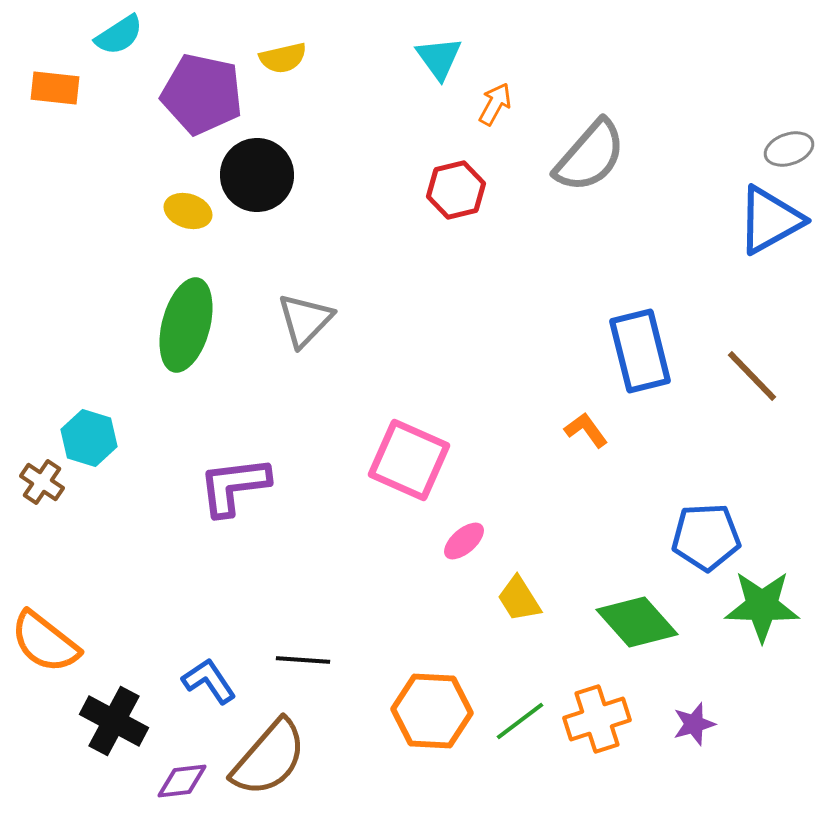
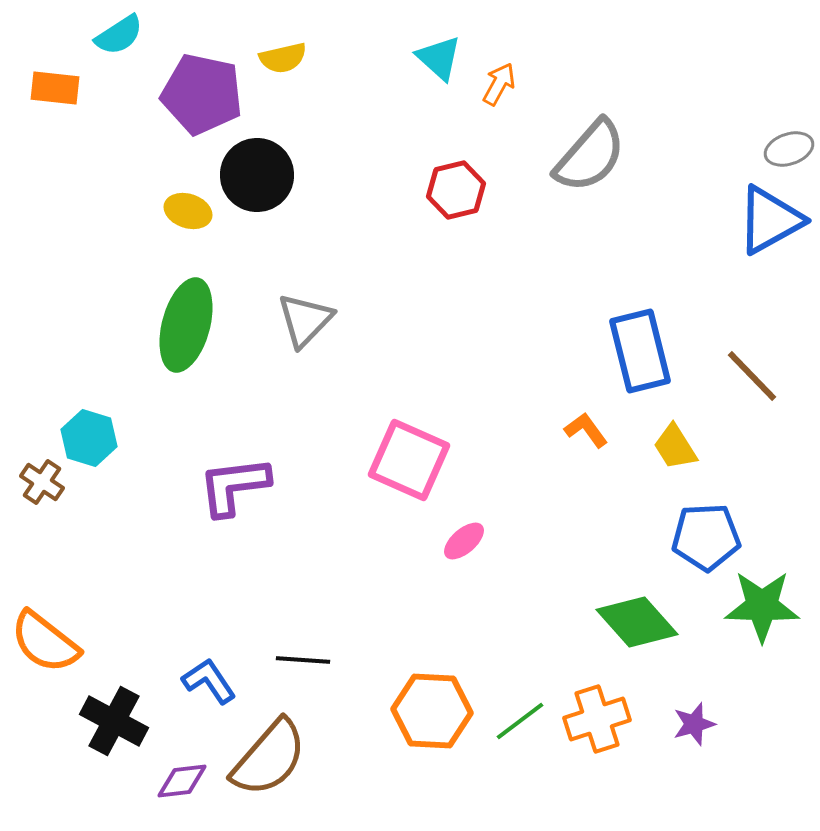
cyan triangle: rotated 12 degrees counterclockwise
orange arrow: moved 4 px right, 20 px up
yellow trapezoid: moved 156 px right, 152 px up
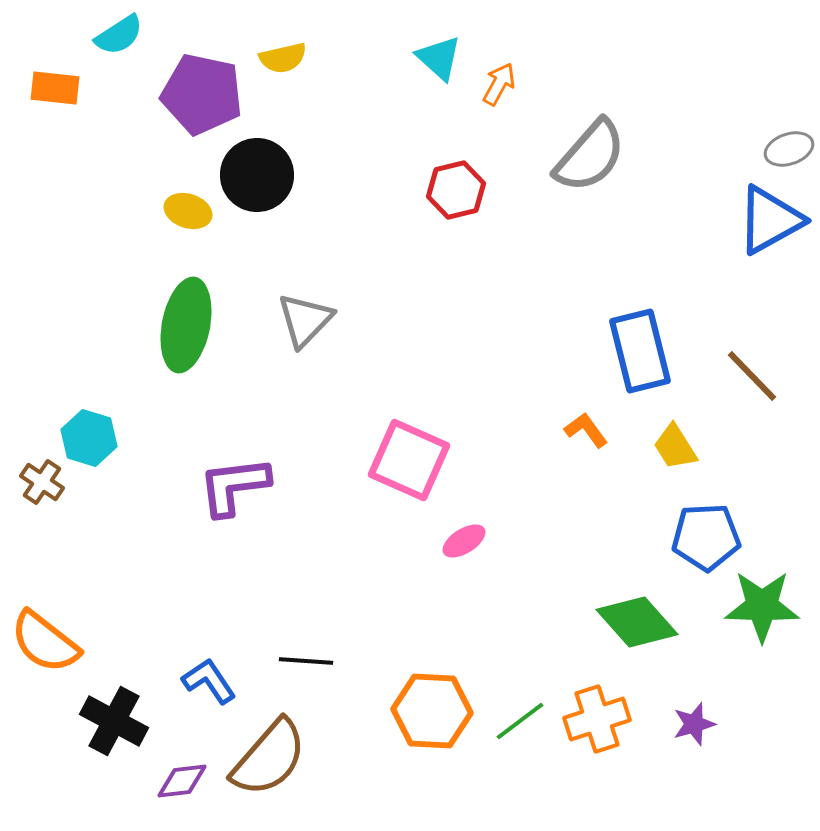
green ellipse: rotated 4 degrees counterclockwise
pink ellipse: rotated 9 degrees clockwise
black line: moved 3 px right, 1 px down
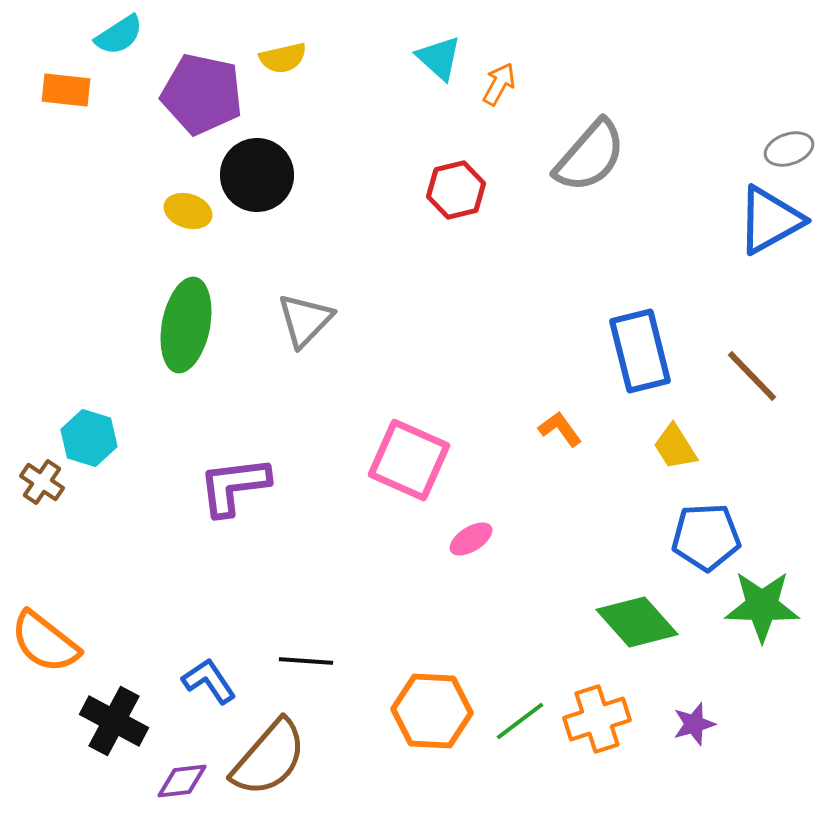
orange rectangle: moved 11 px right, 2 px down
orange L-shape: moved 26 px left, 1 px up
pink ellipse: moved 7 px right, 2 px up
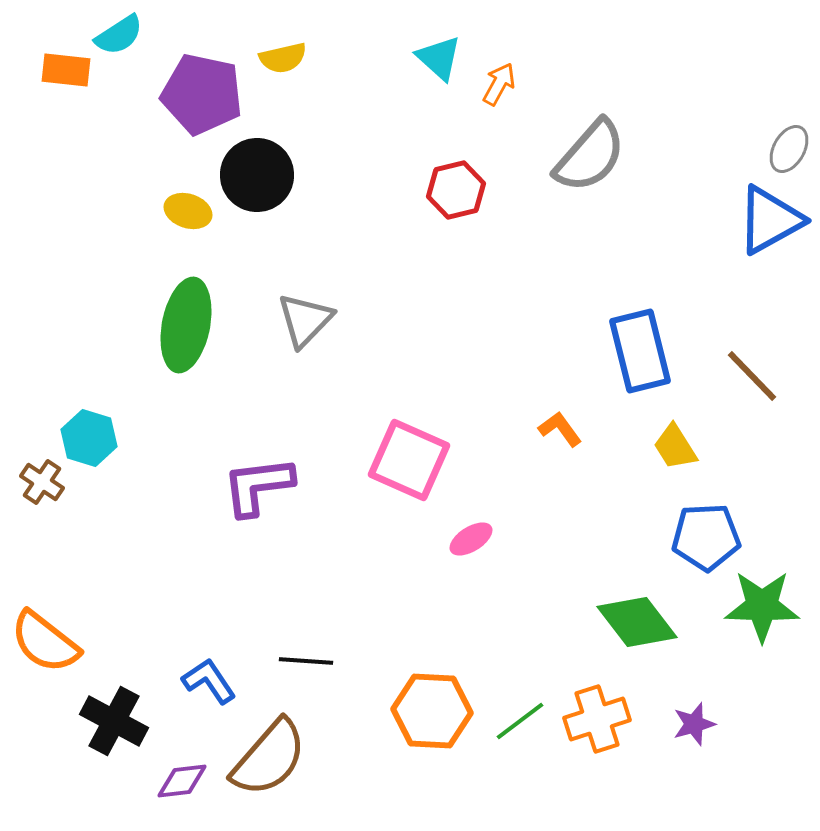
orange rectangle: moved 20 px up
gray ellipse: rotated 42 degrees counterclockwise
purple L-shape: moved 24 px right
green diamond: rotated 4 degrees clockwise
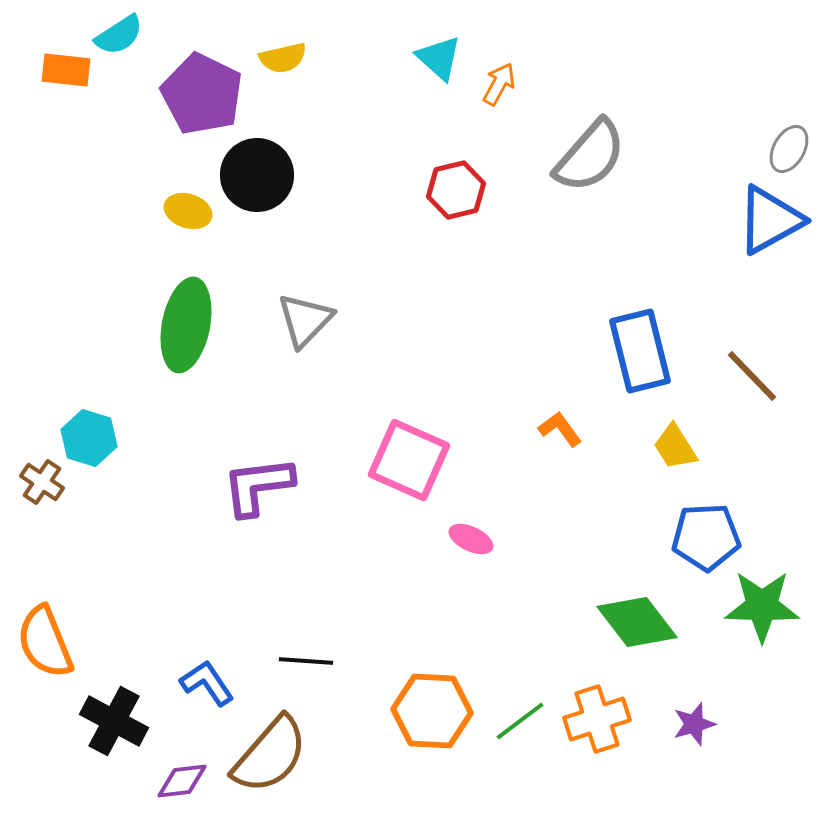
purple pentagon: rotated 14 degrees clockwise
pink ellipse: rotated 57 degrees clockwise
orange semicircle: rotated 30 degrees clockwise
blue L-shape: moved 2 px left, 2 px down
brown semicircle: moved 1 px right, 3 px up
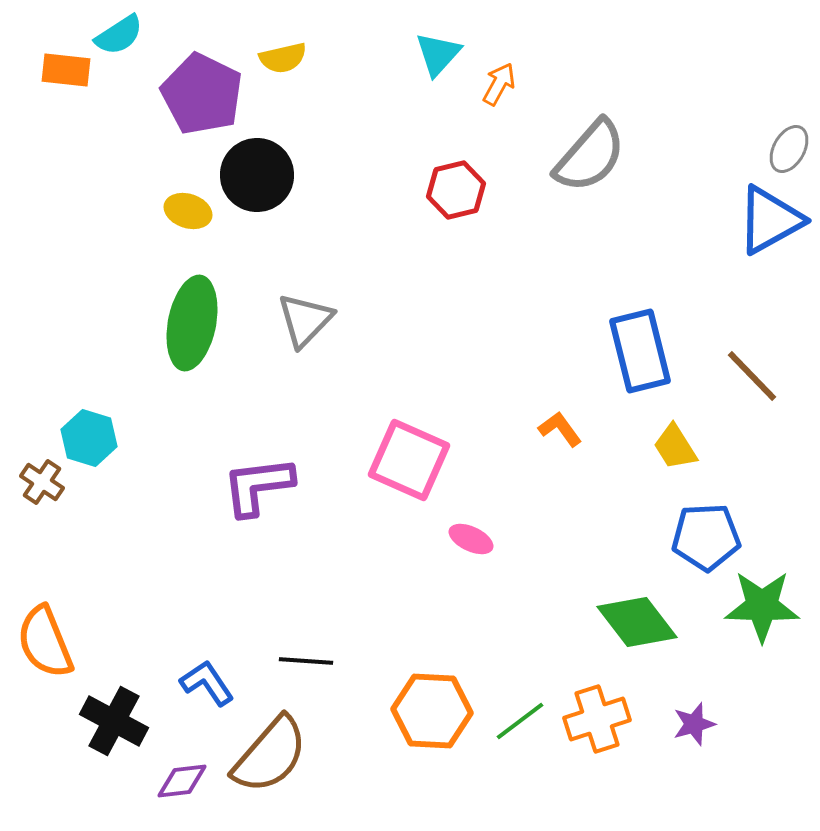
cyan triangle: moved 1 px left, 4 px up; rotated 30 degrees clockwise
green ellipse: moved 6 px right, 2 px up
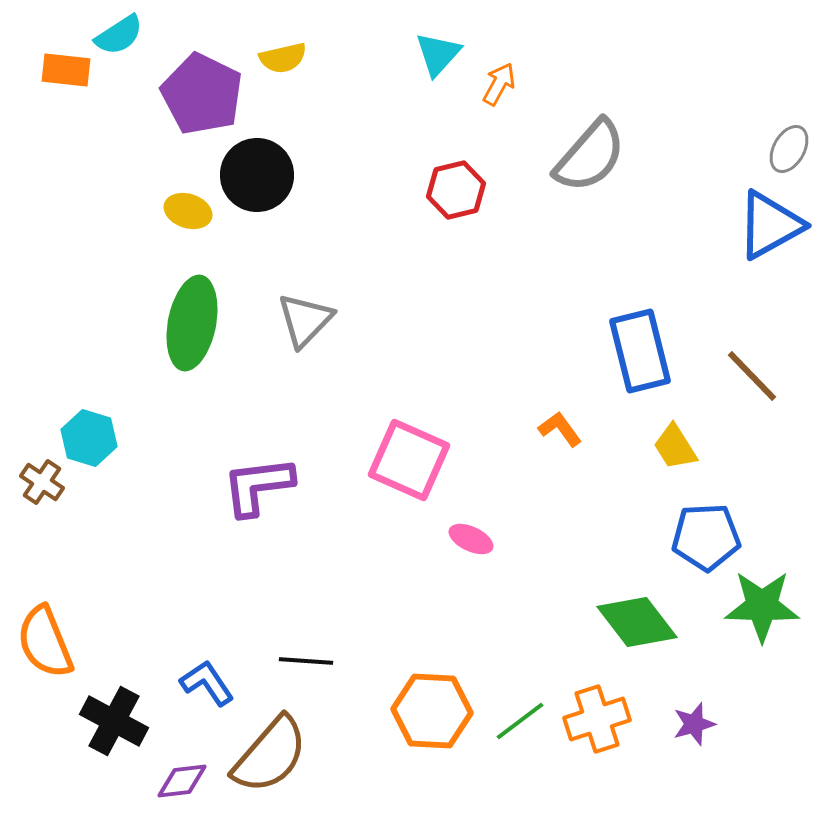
blue triangle: moved 5 px down
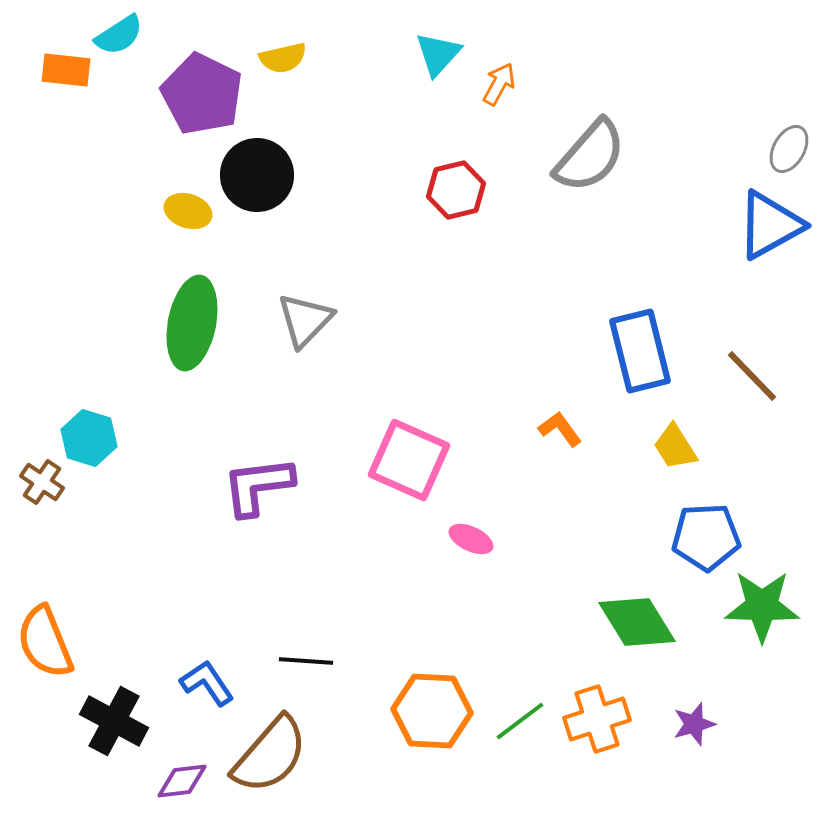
green diamond: rotated 6 degrees clockwise
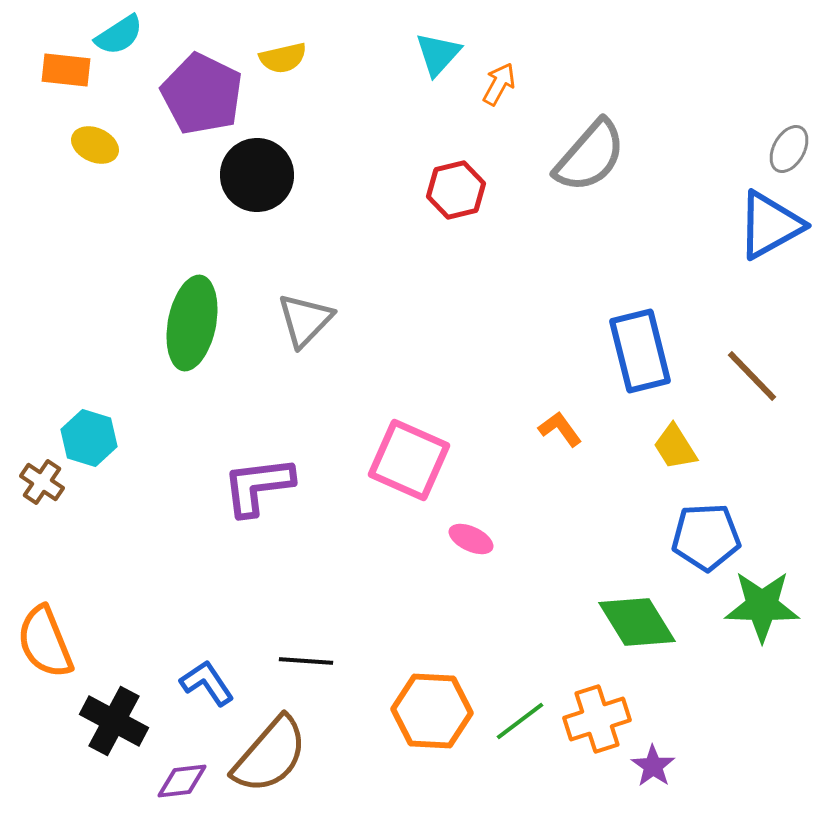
yellow ellipse: moved 93 px left, 66 px up; rotated 6 degrees clockwise
purple star: moved 41 px left, 42 px down; rotated 21 degrees counterclockwise
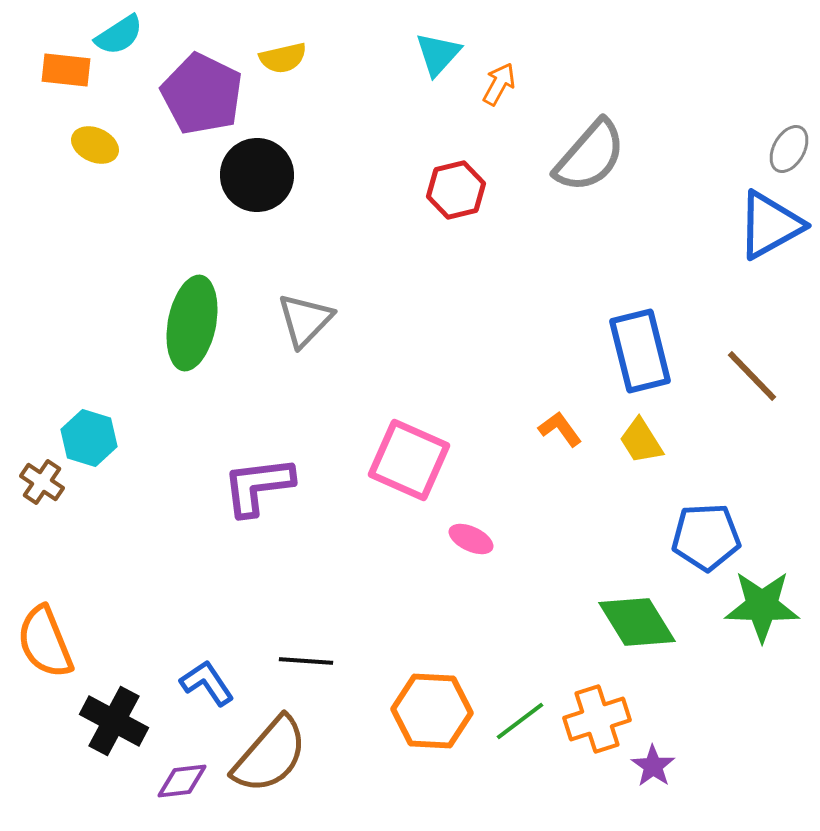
yellow trapezoid: moved 34 px left, 6 px up
